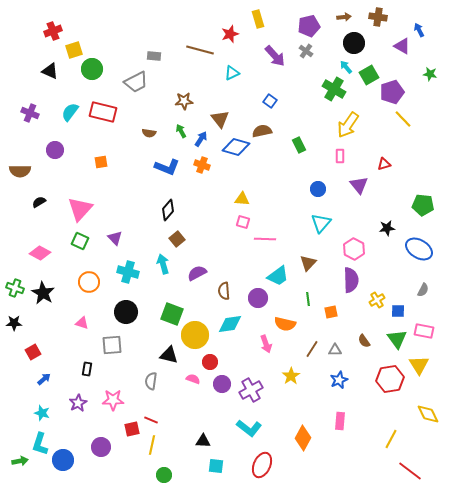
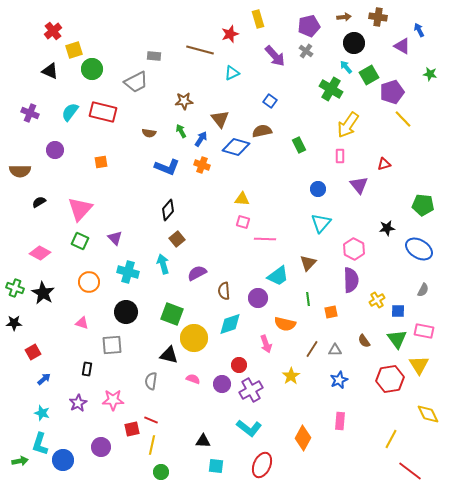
red cross at (53, 31): rotated 18 degrees counterclockwise
green cross at (334, 89): moved 3 px left
cyan diamond at (230, 324): rotated 10 degrees counterclockwise
yellow circle at (195, 335): moved 1 px left, 3 px down
red circle at (210, 362): moved 29 px right, 3 px down
green circle at (164, 475): moved 3 px left, 3 px up
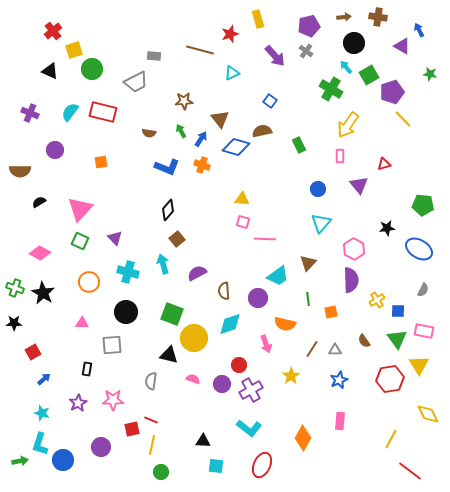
pink triangle at (82, 323): rotated 16 degrees counterclockwise
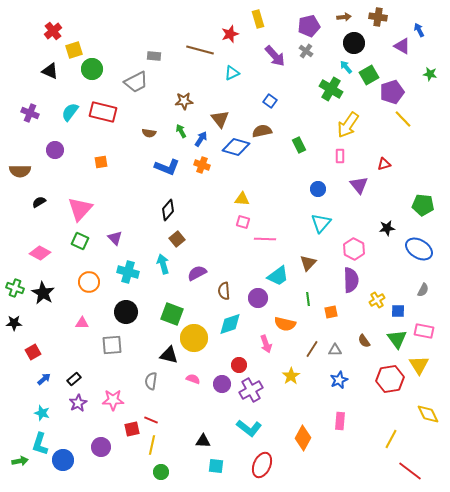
black rectangle at (87, 369): moved 13 px left, 10 px down; rotated 40 degrees clockwise
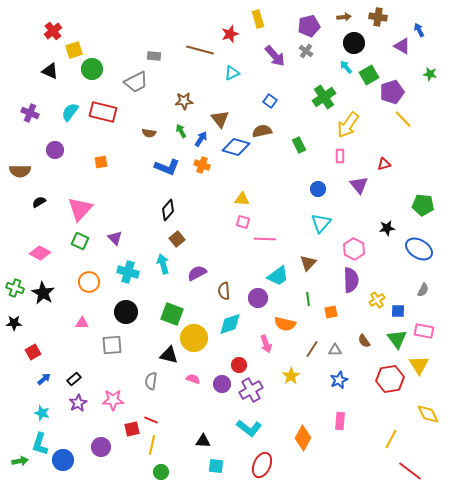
green cross at (331, 89): moved 7 px left, 8 px down; rotated 25 degrees clockwise
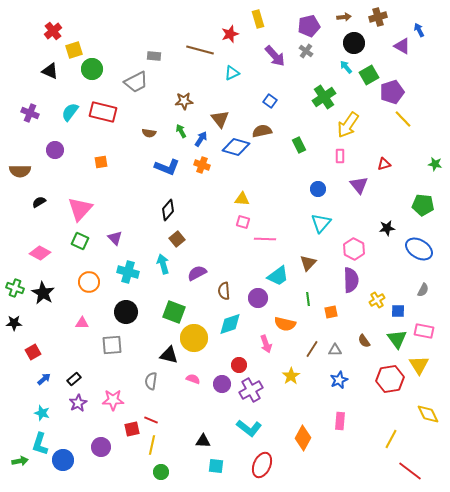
brown cross at (378, 17): rotated 24 degrees counterclockwise
green star at (430, 74): moved 5 px right, 90 px down
green square at (172, 314): moved 2 px right, 2 px up
